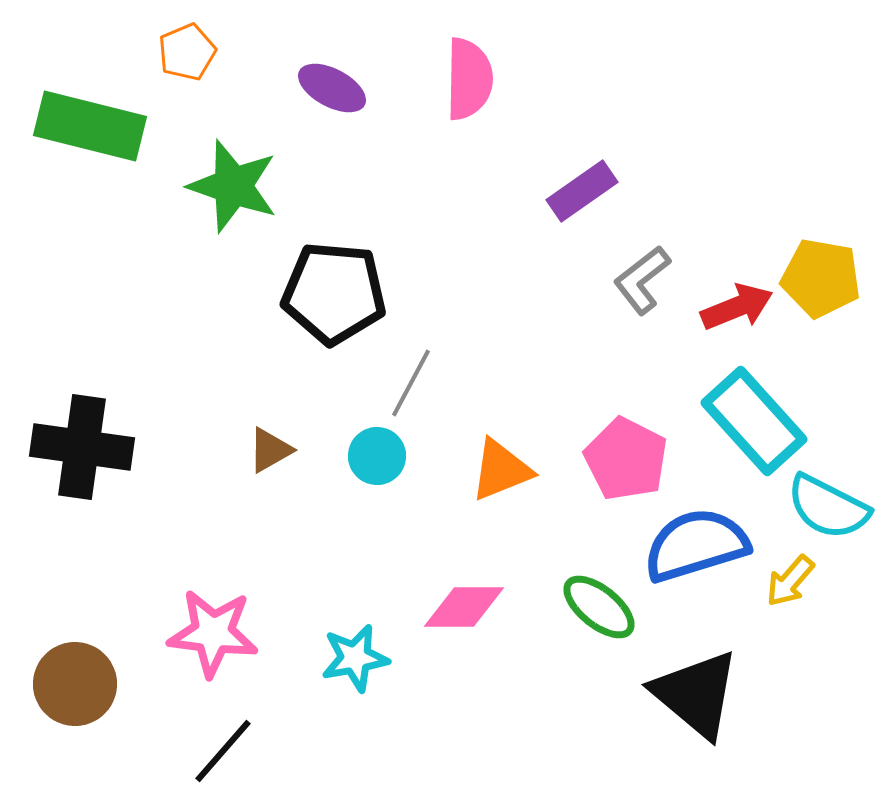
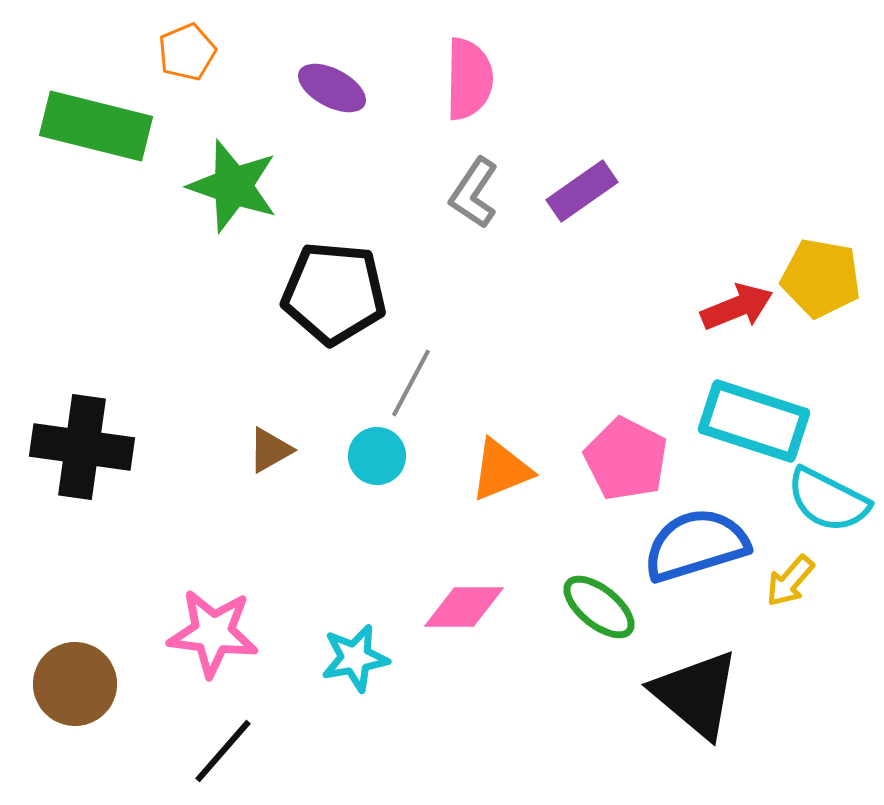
green rectangle: moved 6 px right
gray L-shape: moved 168 px left, 87 px up; rotated 18 degrees counterclockwise
cyan rectangle: rotated 30 degrees counterclockwise
cyan semicircle: moved 7 px up
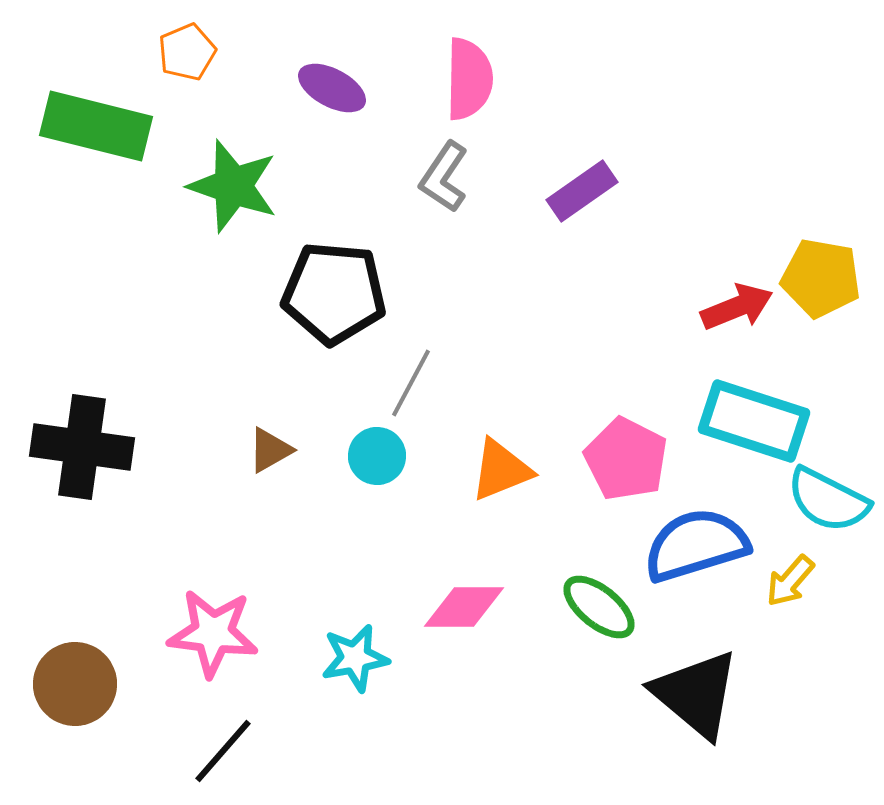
gray L-shape: moved 30 px left, 16 px up
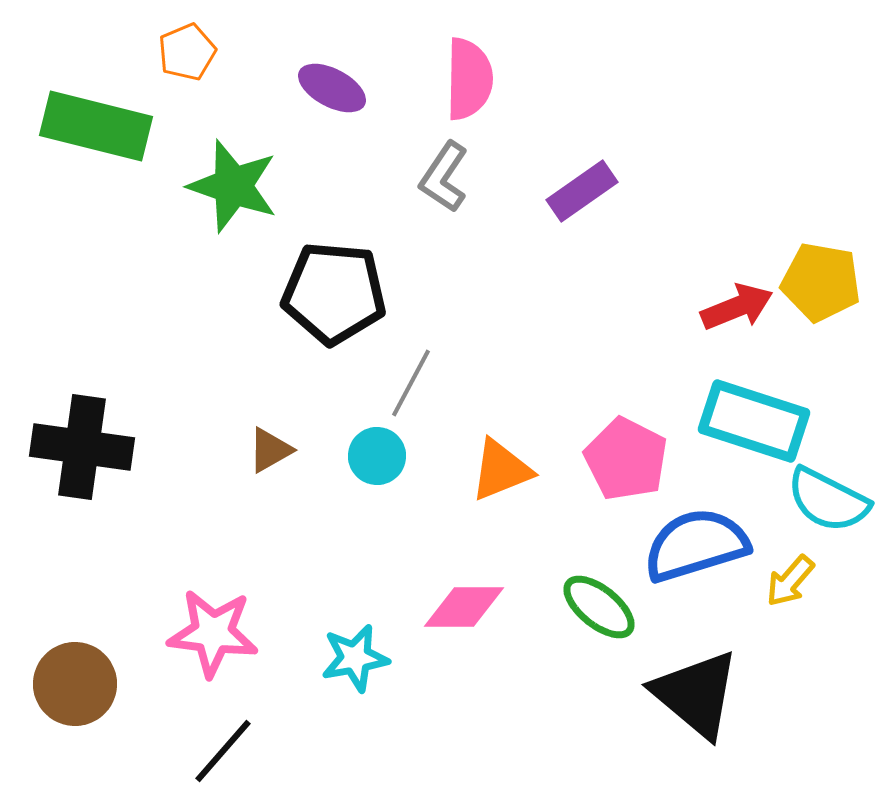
yellow pentagon: moved 4 px down
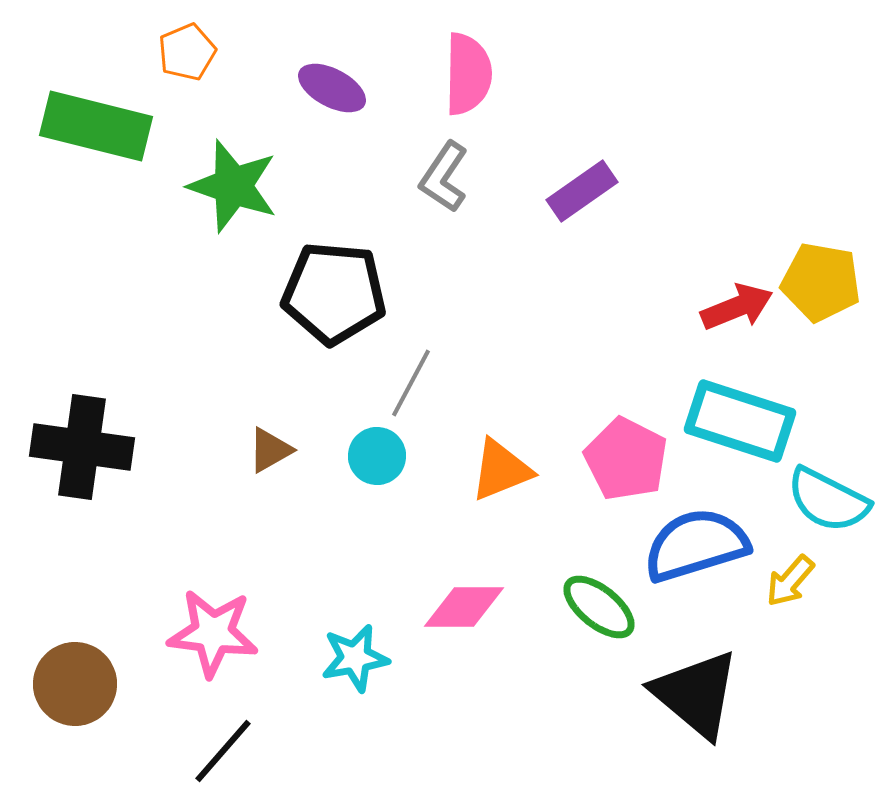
pink semicircle: moved 1 px left, 5 px up
cyan rectangle: moved 14 px left
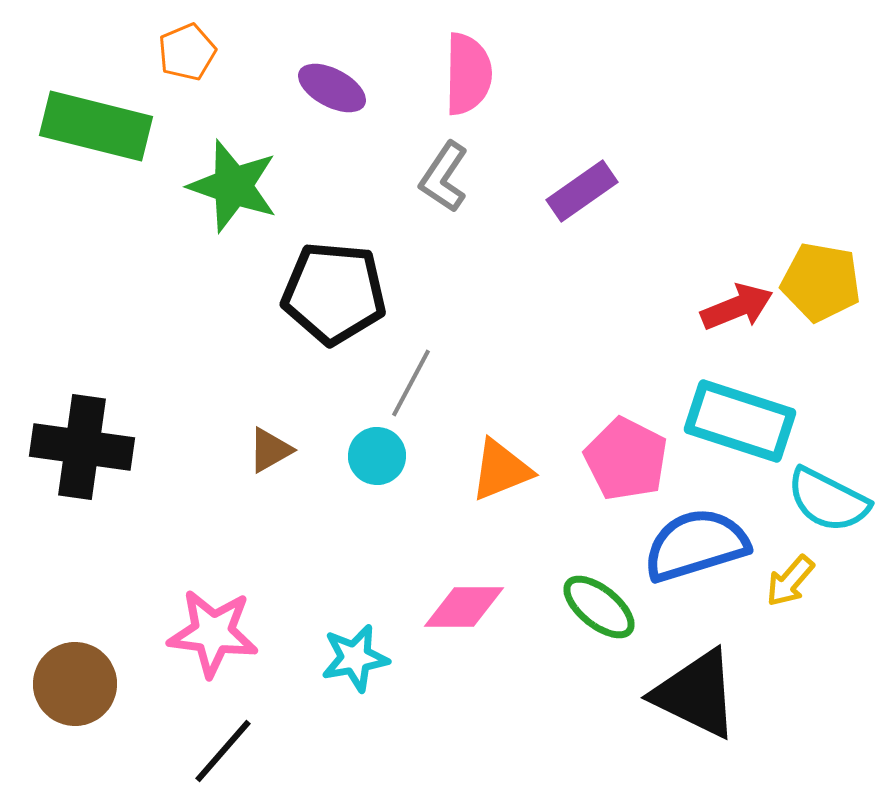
black triangle: rotated 14 degrees counterclockwise
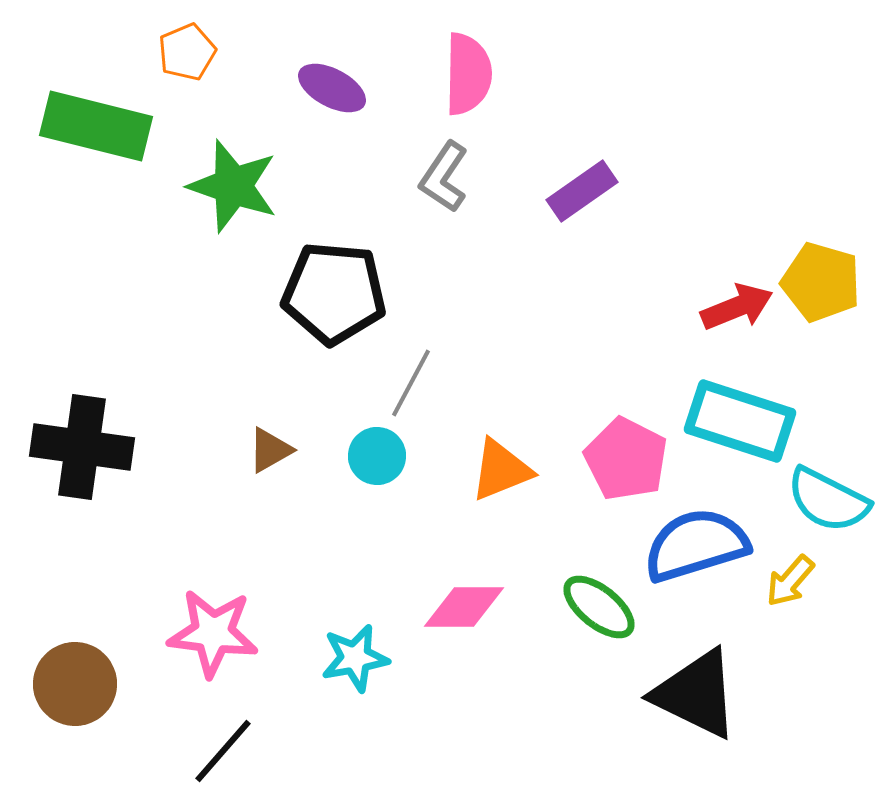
yellow pentagon: rotated 6 degrees clockwise
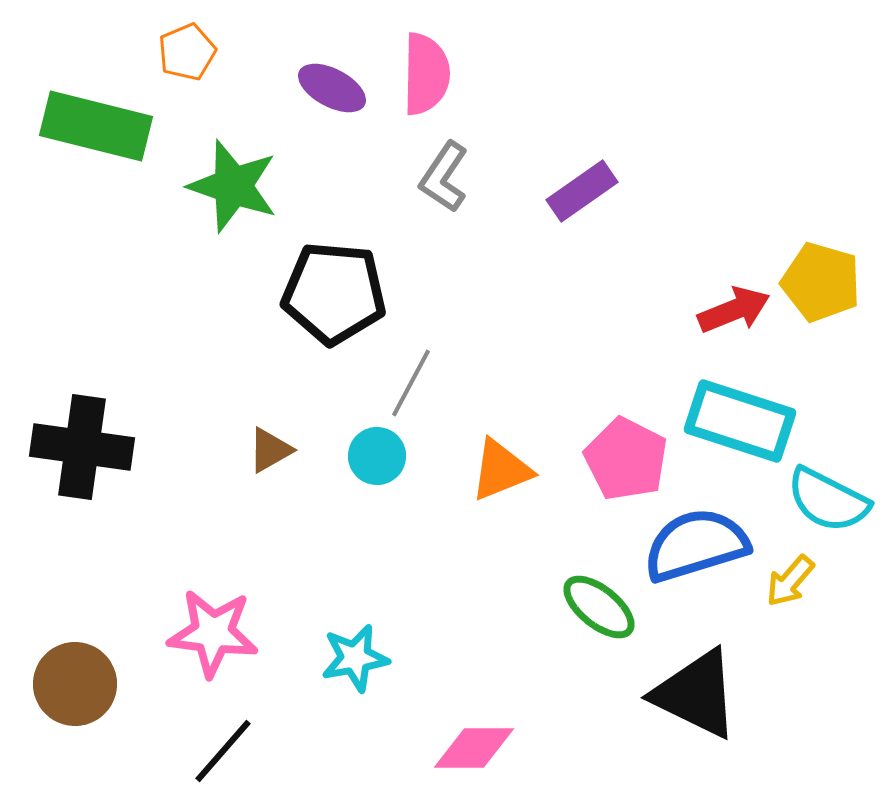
pink semicircle: moved 42 px left
red arrow: moved 3 px left, 3 px down
pink diamond: moved 10 px right, 141 px down
